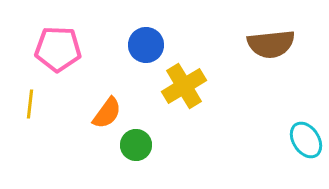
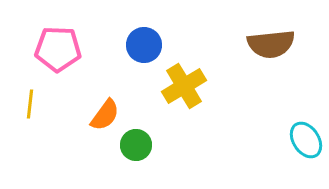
blue circle: moved 2 px left
orange semicircle: moved 2 px left, 2 px down
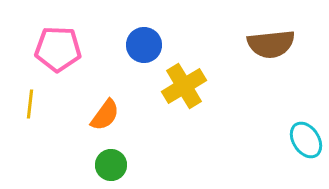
green circle: moved 25 px left, 20 px down
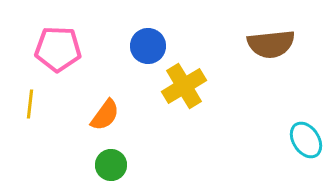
blue circle: moved 4 px right, 1 px down
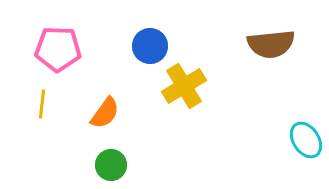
blue circle: moved 2 px right
yellow line: moved 12 px right
orange semicircle: moved 2 px up
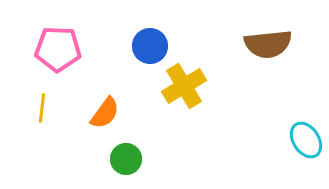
brown semicircle: moved 3 px left
yellow line: moved 4 px down
green circle: moved 15 px right, 6 px up
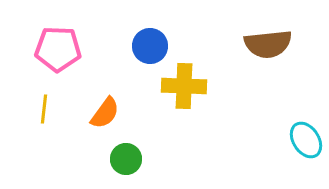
yellow cross: rotated 33 degrees clockwise
yellow line: moved 2 px right, 1 px down
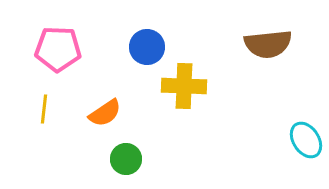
blue circle: moved 3 px left, 1 px down
orange semicircle: rotated 20 degrees clockwise
